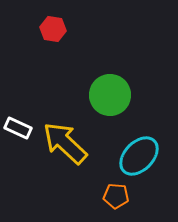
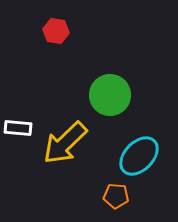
red hexagon: moved 3 px right, 2 px down
white rectangle: rotated 20 degrees counterclockwise
yellow arrow: rotated 87 degrees counterclockwise
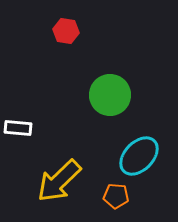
red hexagon: moved 10 px right
yellow arrow: moved 6 px left, 38 px down
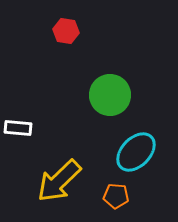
cyan ellipse: moved 3 px left, 4 px up
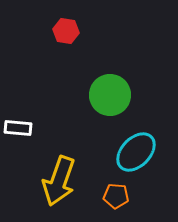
yellow arrow: rotated 27 degrees counterclockwise
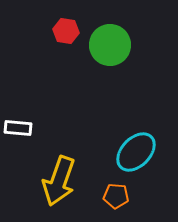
green circle: moved 50 px up
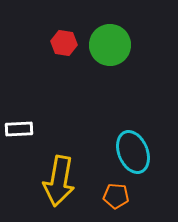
red hexagon: moved 2 px left, 12 px down
white rectangle: moved 1 px right, 1 px down; rotated 8 degrees counterclockwise
cyan ellipse: moved 3 px left; rotated 66 degrees counterclockwise
yellow arrow: rotated 9 degrees counterclockwise
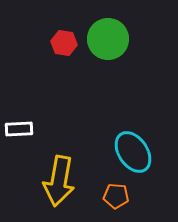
green circle: moved 2 px left, 6 px up
cyan ellipse: rotated 12 degrees counterclockwise
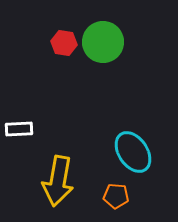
green circle: moved 5 px left, 3 px down
yellow arrow: moved 1 px left
